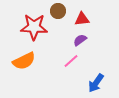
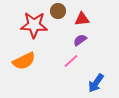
red star: moved 2 px up
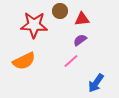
brown circle: moved 2 px right
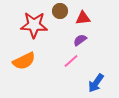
red triangle: moved 1 px right, 1 px up
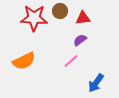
red star: moved 7 px up
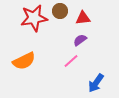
red star: rotated 12 degrees counterclockwise
